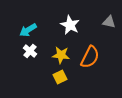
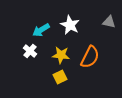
cyan arrow: moved 13 px right
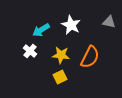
white star: moved 1 px right
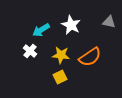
orange semicircle: rotated 30 degrees clockwise
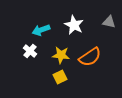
white star: moved 3 px right
cyan arrow: rotated 12 degrees clockwise
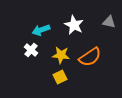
white cross: moved 1 px right, 1 px up
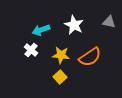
yellow square: rotated 16 degrees counterclockwise
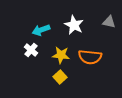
orange semicircle: rotated 40 degrees clockwise
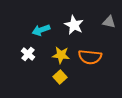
white cross: moved 3 px left, 4 px down
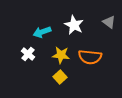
gray triangle: rotated 24 degrees clockwise
cyan arrow: moved 1 px right, 2 px down
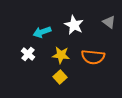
orange semicircle: moved 3 px right
